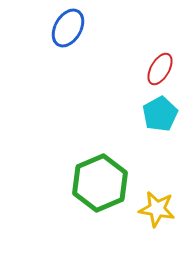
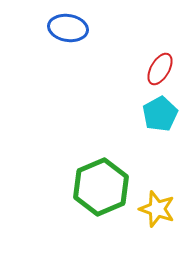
blue ellipse: rotated 69 degrees clockwise
green hexagon: moved 1 px right, 4 px down
yellow star: rotated 9 degrees clockwise
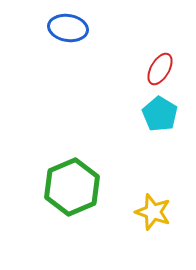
cyan pentagon: rotated 12 degrees counterclockwise
green hexagon: moved 29 px left
yellow star: moved 4 px left, 3 px down
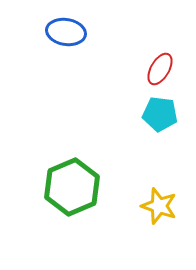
blue ellipse: moved 2 px left, 4 px down
cyan pentagon: rotated 24 degrees counterclockwise
yellow star: moved 6 px right, 6 px up
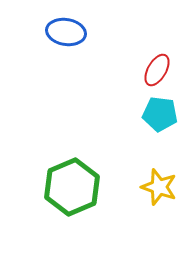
red ellipse: moved 3 px left, 1 px down
yellow star: moved 19 px up
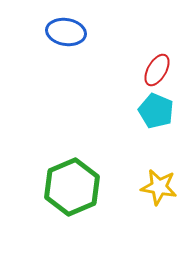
cyan pentagon: moved 4 px left, 3 px up; rotated 16 degrees clockwise
yellow star: rotated 9 degrees counterclockwise
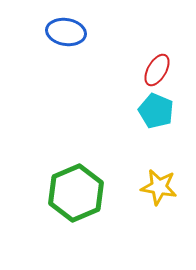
green hexagon: moved 4 px right, 6 px down
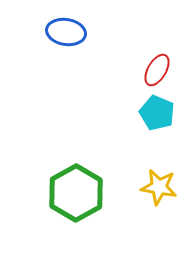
cyan pentagon: moved 1 px right, 2 px down
green hexagon: rotated 6 degrees counterclockwise
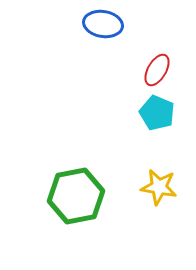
blue ellipse: moved 37 px right, 8 px up
green hexagon: moved 3 px down; rotated 18 degrees clockwise
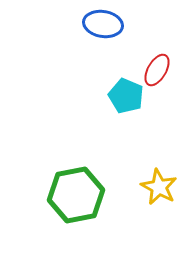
cyan pentagon: moved 31 px left, 17 px up
yellow star: rotated 18 degrees clockwise
green hexagon: moved 1 px up
